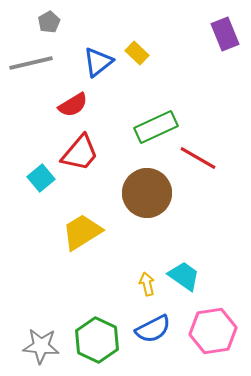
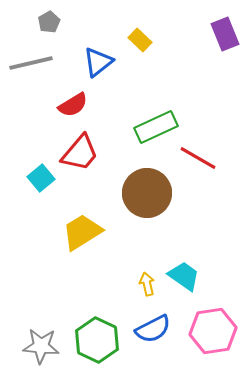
yellow rectangle: moved 3 px right, 13 px up
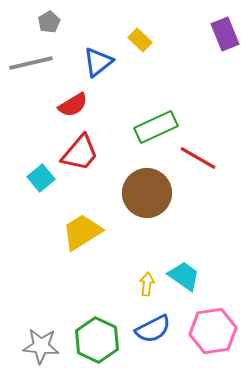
yellow arrow: rotated 20 degrees clockwise
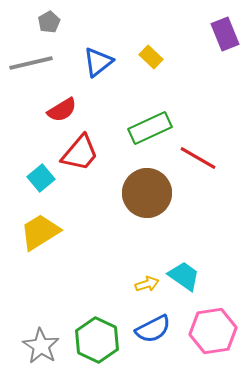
yellow rectangle: moved 11 px right, 17 px down
red semicircle: moved 11 px left, 5 px down
green rectangle: moved 6 px left, 1 px down
yellow trapezoid: moved 42 px left
yellow arrow: rotated 65 degrees clockwise
gray star: rotated 27 degrees clockwise
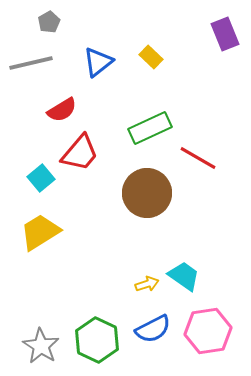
pink hexagon: moved 5 px left
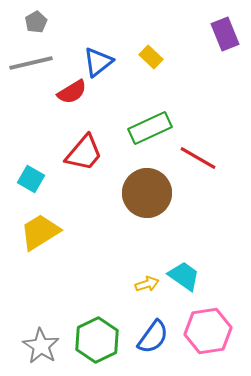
gray pentagon: moved 13 px left
red semicircle: moved 10 px right, 18 px up
red trapezoid: moved 4 px right
cyan square: moved 10 px left, 1 px down; rotated 20 degrees counterclockwise
blue semicircle: moved 8 px down; rotated 27 degrees counterclockwise
green hexagon: rotated 9 degrees clockwise
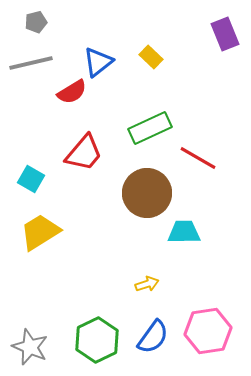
gray pentagon: rotated 15 degrees clockwise
cyan trapezoid: moved 44 px up; rotated 36 degrees counterclockwise
gray star: moved 11 px left, 1 px down; rotated 9 degrees counterclockwise
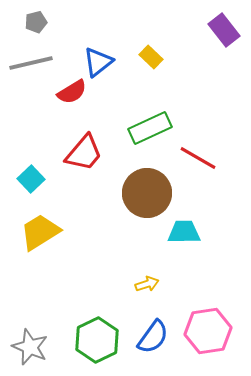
purple rectangle: moved 1 px left, 4 px up; rotated 16 degrees counterclockwise
cyan square: rotated 16 degrees clockwise
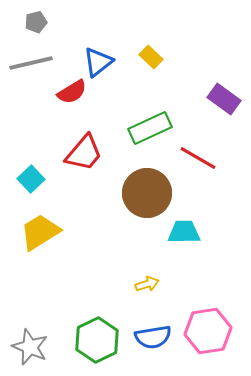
purple rectangle: moved 69 px down; rotated 16 degrees counterclockwise
blue semicircle: rotated 45 degrees clockwise
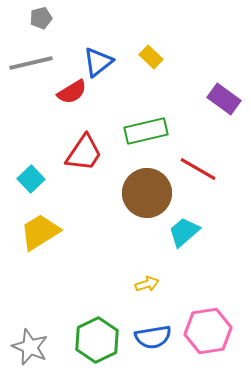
gray pentagon: moved 5 px right, 4 px up
green rectangle: moved 4 px left, 3 px down; rotated 12 degrees clockwise
red trapezoid: rotated 6 degrees counterclockwise
red line: moved 11 px down
cyan trapezoid: rotated 40 degrees counterclockwise
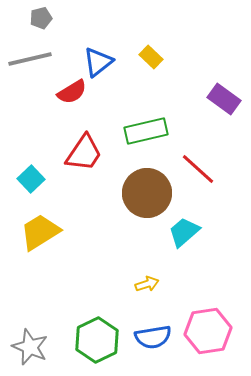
gray line: moved 1 px left, 4 px up
red line: rotated 12 degrees clockwise
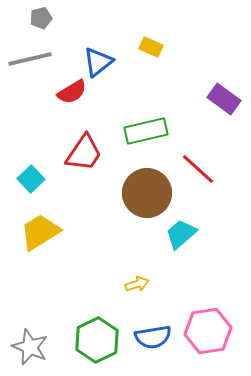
yellow rectangle: moved 10 px up; rotated 20 degrees counterclockwise
cyan trapezoid: moved 3 px left, 2 px down
yellow arrow: moved 10 px left
